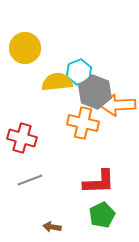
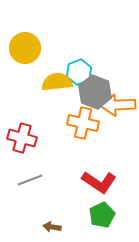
red L-shape: rotated 36 degrees clockwise
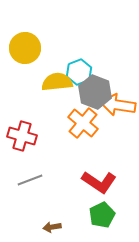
orange arrow: rotated 12 degrees clockwise
orange cross: rotated 28 degrees clockwise
red cross: moved 2 px up
brown arrow: rotated 18 degrees counterclockwise
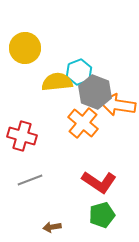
green pentagon: rotated 10 degrees clockwise
